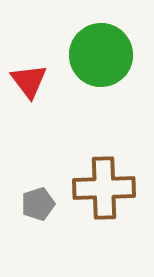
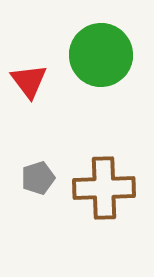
gray pentagon: moved 26 px up
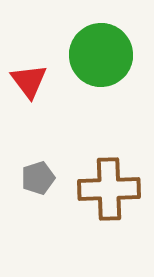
brown cross: moved 5 px right, 1 px down
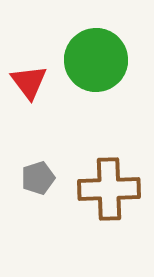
green circle: moved 5 px left, 5 px down
red triangle: moved 1 px down
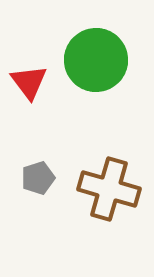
brown cross: rotated 18 degrees clockwise
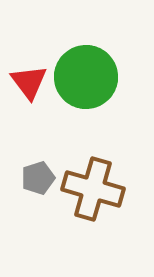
green circle: moved 10 px left, 17 px down
brown cross: moved 16 px left
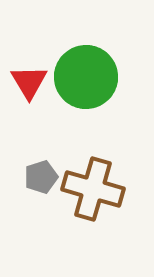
red triangle: rotated 6 degrees clockwise
gray pentagon: moved 3 px right, 1 px up
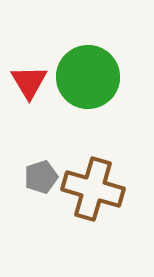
green circle: moved 2 px right
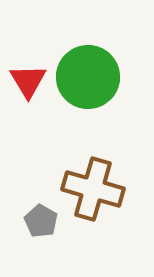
red triangle: moved 1 px left, 1 px up
gray pentagon: moved 44 px down; rotated 24 degrees counterclockwise
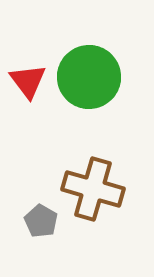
green circle: moved 1 px right
red triangle: rotated 6 degrees counterclockwise
